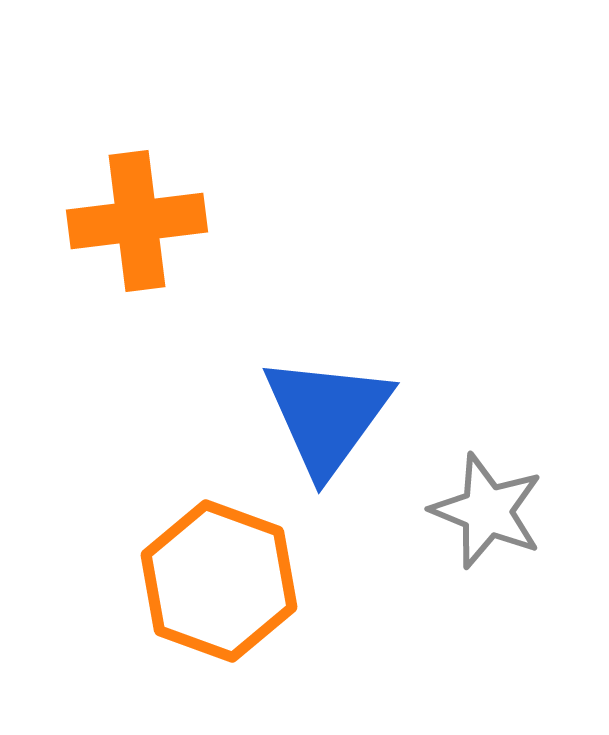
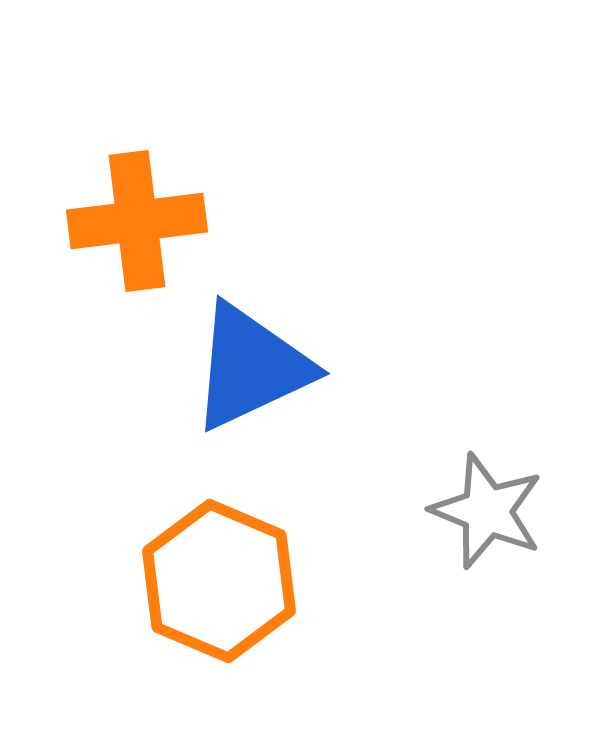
blue triangle: moved 76 px left, 48 px up; rotated 29 degrees clockwise
orange hexagon: rotated 3 degrees clockwise
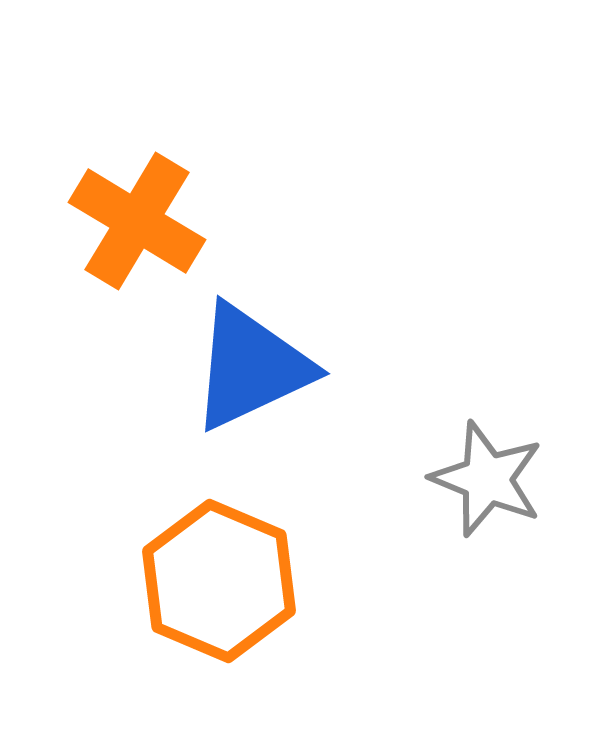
orange cross: rotated 38 degrees clockwise
gray star: moved 32 px up
